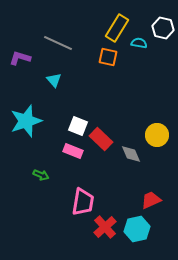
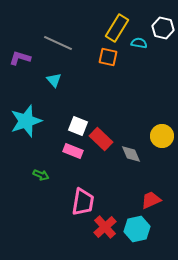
yellow circle: moved 5 px right, 1 px down
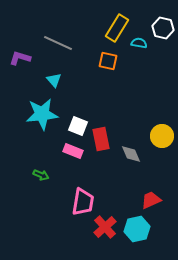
orange square: moved 4 px down
cyan star: moved 16 px right, 7 px up; rotated 12 degrees clockwise
red rectangle: rotated 35 degrees clockwise
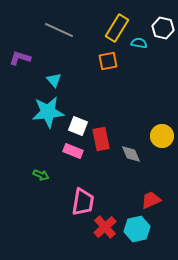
gray line: moved 1 px right, 13 px up
orange square: rotated 24 degrees counterclockwise
cyan star: moved 6 px right, 2 px up
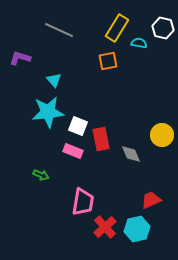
yellow circle: moved 1 px up
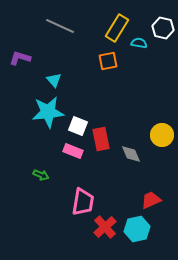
gray line: moved 1 px right, 4 px up
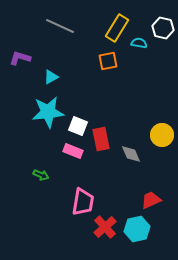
cyan triangle: moved 3 px left, 3 px up; rotated 42 degrees clockwise
